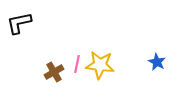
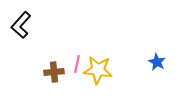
black L-shape: moved 2 px right, 2 px down; rotated 36 degrees counterclockwise
yellow star: moved 2 px left, 5 px down
brown cross: rotated 24 degrees clockwise
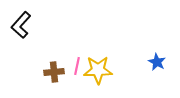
pink line: moved 2 px down
yellow star: rotated 8 degrees counterclockwise
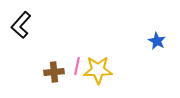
blue star: moved 21 px up
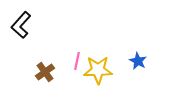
blue star: moved 19 px left, 20 px down
pink line: moved 5 px up
brown cross: moved 9 px left; rotated 30 degrees counterclockwise
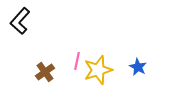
black L-shape: moved 1 px left, 4 px up
blue star: moved 6 px down
yellow star: rotated 16 degrees counterclockwise
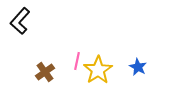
yellow star: rotated 16 degrees counterclockwise
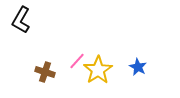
black L-shape: moved 1 px right, 1 px up; rotated 12 degrees counterclockwise
pink line: rotated 30 degrees clockwise
brown cross: rotated 36 degrees counterclockwise
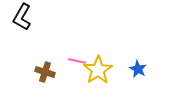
black L-shape: moved 1 px right, 3 px up
pink line: rotated 60 degrees clockwise
blue star: moved 2 px down
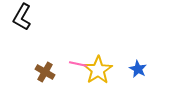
pink line: moved 1 px right, 3 px down
brown cross: rotated 12 degrees clockwise
